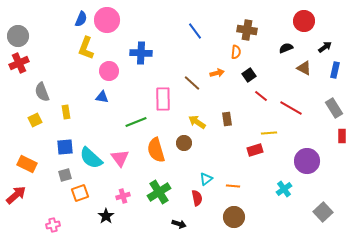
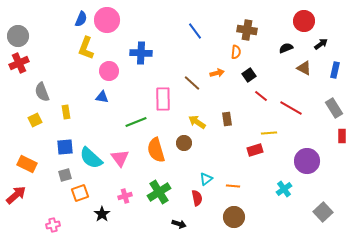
black arrow at (325, 47): moved 4 px left, 3 px up
pink cross at (123, 196): moved 2 px right
black star at (106, 216): moved 4 px left, 2 px up
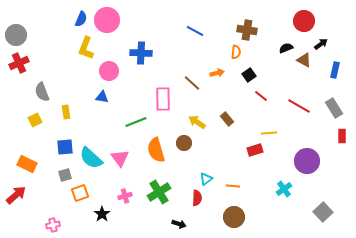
blue line at (195, 31): rotated 24 degrees counterclockwise
gray circle at (18, 36): moved 2 px left, 1 px up
brown triangle at (304, 68): moved 8 px up
red line at (291, 108): moved 8 px right, 2 px up
brown rectangle at (227, 119): rotated 32 degrees counterclockwise
red semicircle at (197, 198): rotated 14 degrees clockwise
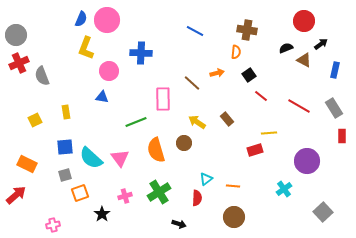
gray semicircle at (42, 92): moved 16 px up
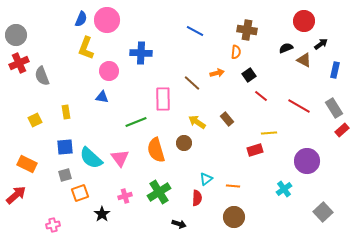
red rectangle at (342, 136): moved 6 px up; rotated 48 degrees clockwise
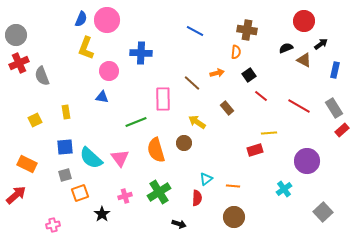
brown rectangle at (227, 119): moved 11 px up
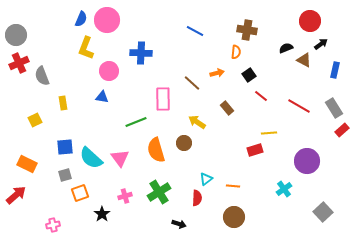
red circle at (304, 21): moved 6 px right
yellow rectangle at (66, 112): moved 3 px left, 9 px up
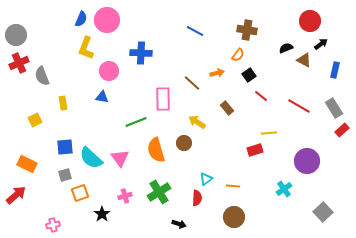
orange semicircle at (236, 52): moved 2 px right, 3 px down; rotated 32 degrees clockwise
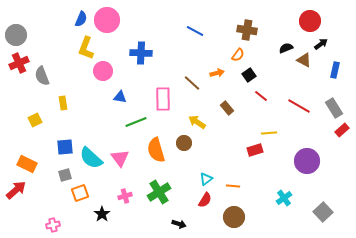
pink circle at (109, 71): moved 6 px left
blue triangle at (102, 97): moved 18 px right
cyan cross at (284, 189): moved 9 px down
red arrow at (16, 195): moved 5 px up
red semicircle at (197, 198): moved 8 px right, 2 px down; rotated 28 degrees clockwise
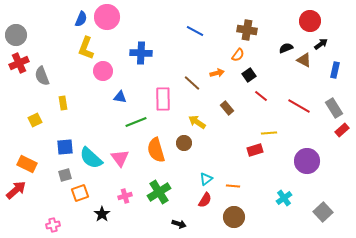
pink circle at (107, 20): moved 3 px up
